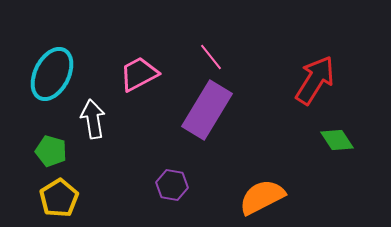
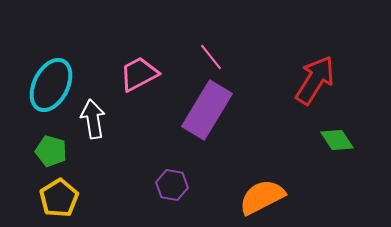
cyan ellipse: moved 1 px left, 11 px down
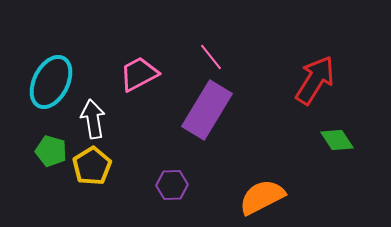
cyan ellipse: moved 3 px up
purple hexagon: rotated 12 degrees counterclockwise
yellow pentagon: moved 33 px right, 32 px up
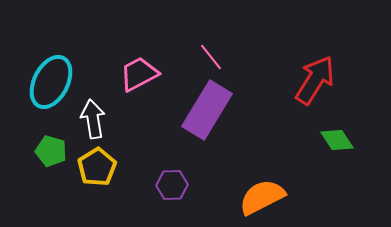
yellow pentagon: moved 5 px right, 1 px down
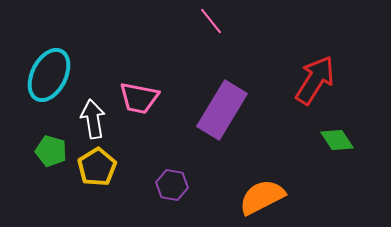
pink line: moved 36 px up
pink trapezoid: moved 24 px down; rotated 141 degrees counterclockwise
cyan ellipse: moved 2 px left, 7 px up
purple rectangle: moved 15 px right
purple hexagon: rotated 12 degrees clockwise
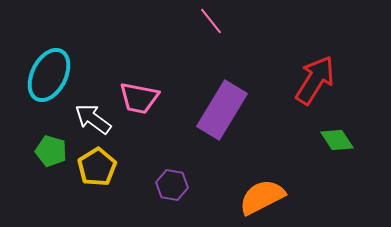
white arrow: rotated 45 degrees counterclockwise
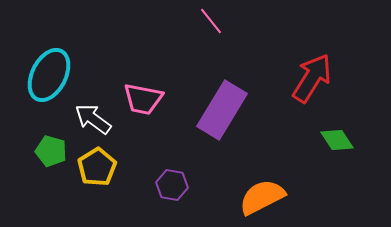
red arrow: moved 3 px left, 2 px up
pink trapezoid: moved 4 px right, 1 px down
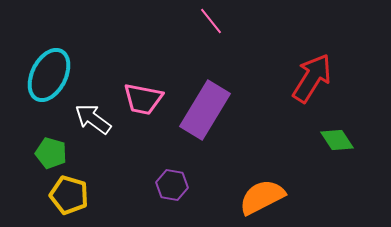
purple rectangle: moved 17 px left
green pentagon: moved 2 px down
yellow pentagon: moved 28 px left, 28 px down; rotated 24 degrees counterclockwise
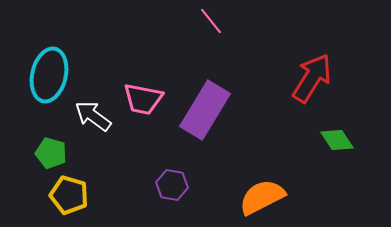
cyan ellipse: rotated 14 degrees counterclockwise
white arrow: moved 3 px up
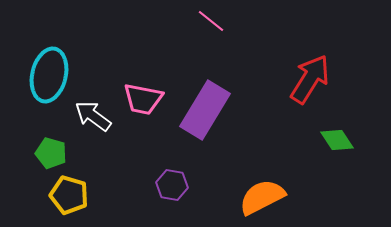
pink line: rotated 12 degrees counterclockwise
red arrow: moved 2 px left, 1 px down
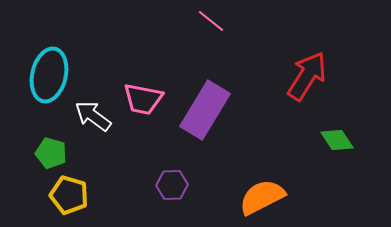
red arrow: moved 3 px left, 3 px up
purple hexagon: rotated 12 degrees counterclockwise
